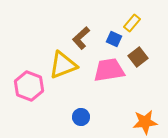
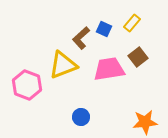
blue square: moved 10 px left, 10 px up
pink trapezoid: moved 1 px up
pink hexagon: moved 2 px left, 1 px up
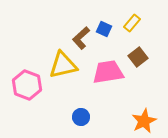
yellow triangle: rotated 8 degrees clockwise
pink trapezoid: moved 1 px left, 3 px down
orange star: moved 1 px left, 1 px up; rotated 20 degrees counterclockwise
